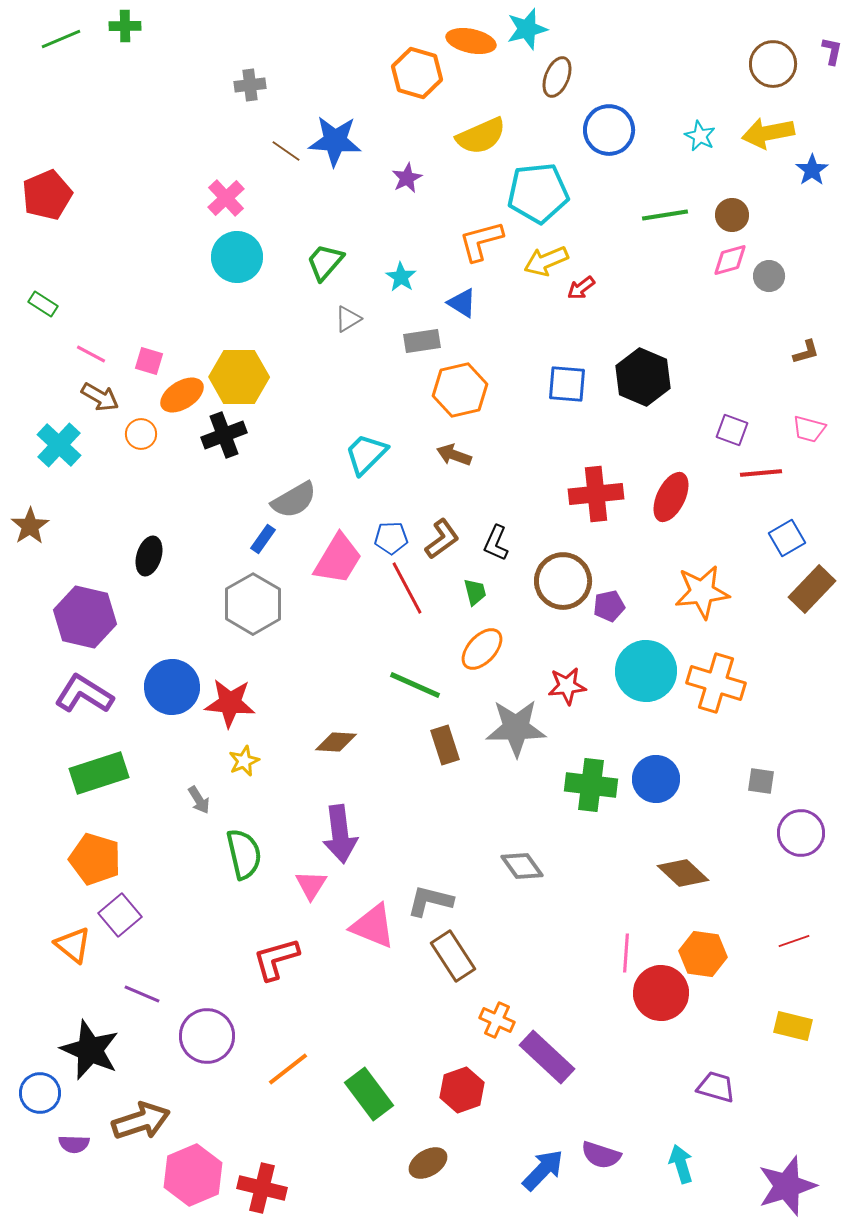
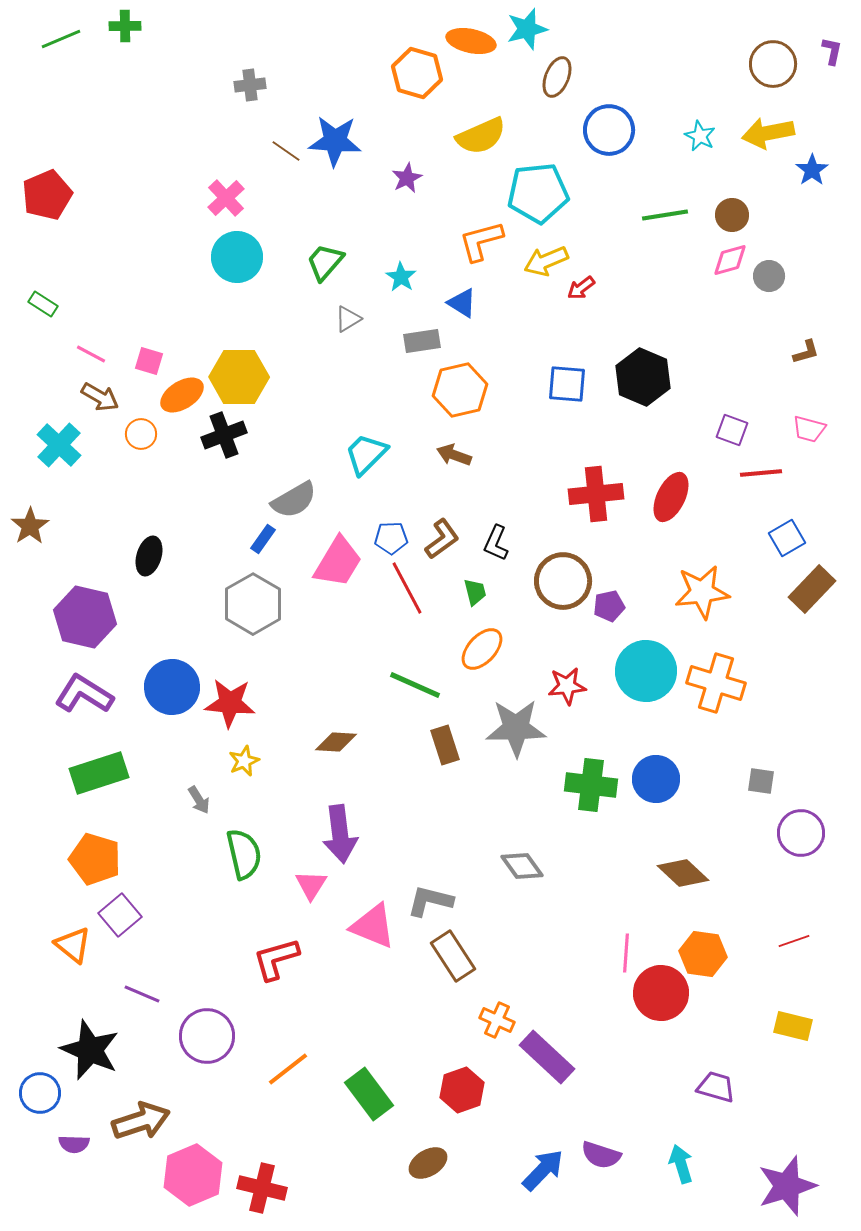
pink trapezoid at (338, 559): moved 3 px down
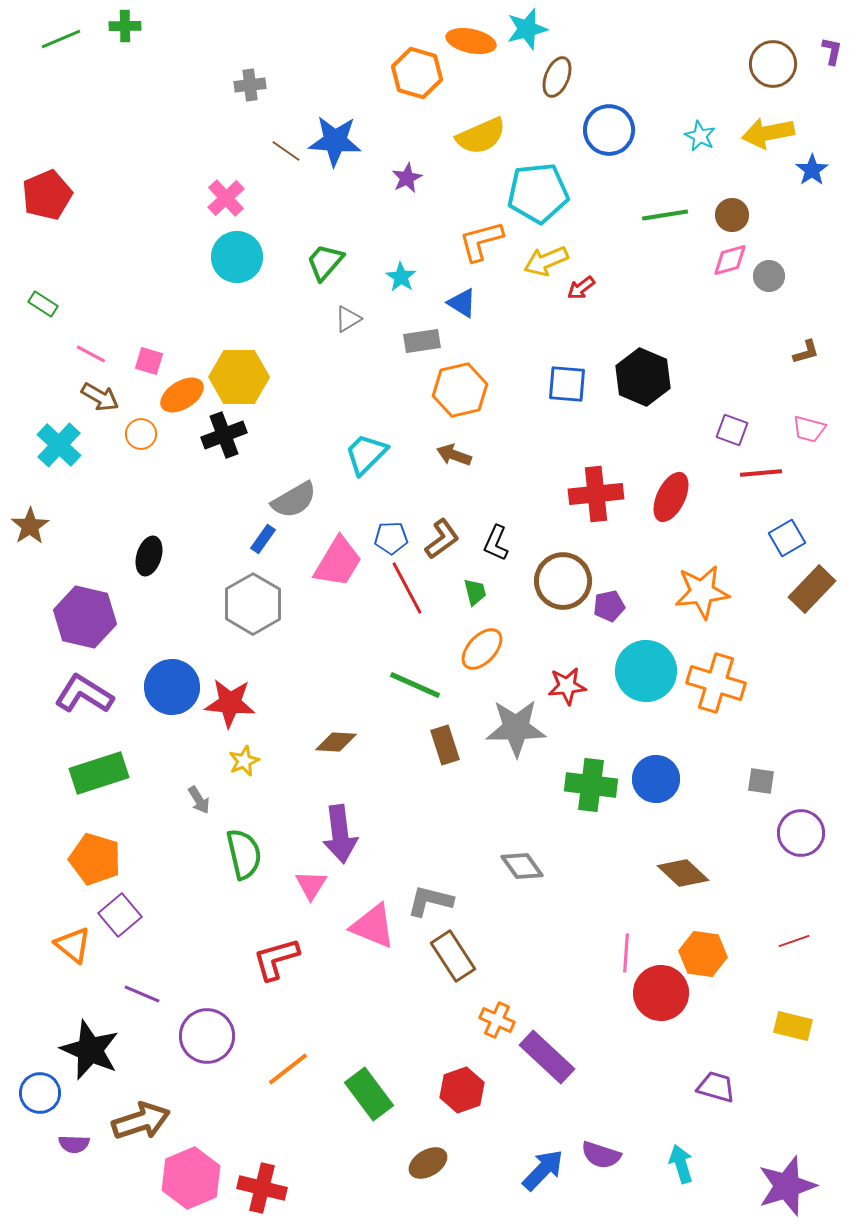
pink hexagon at (193, 1175): moved 2 px left, 3 px down
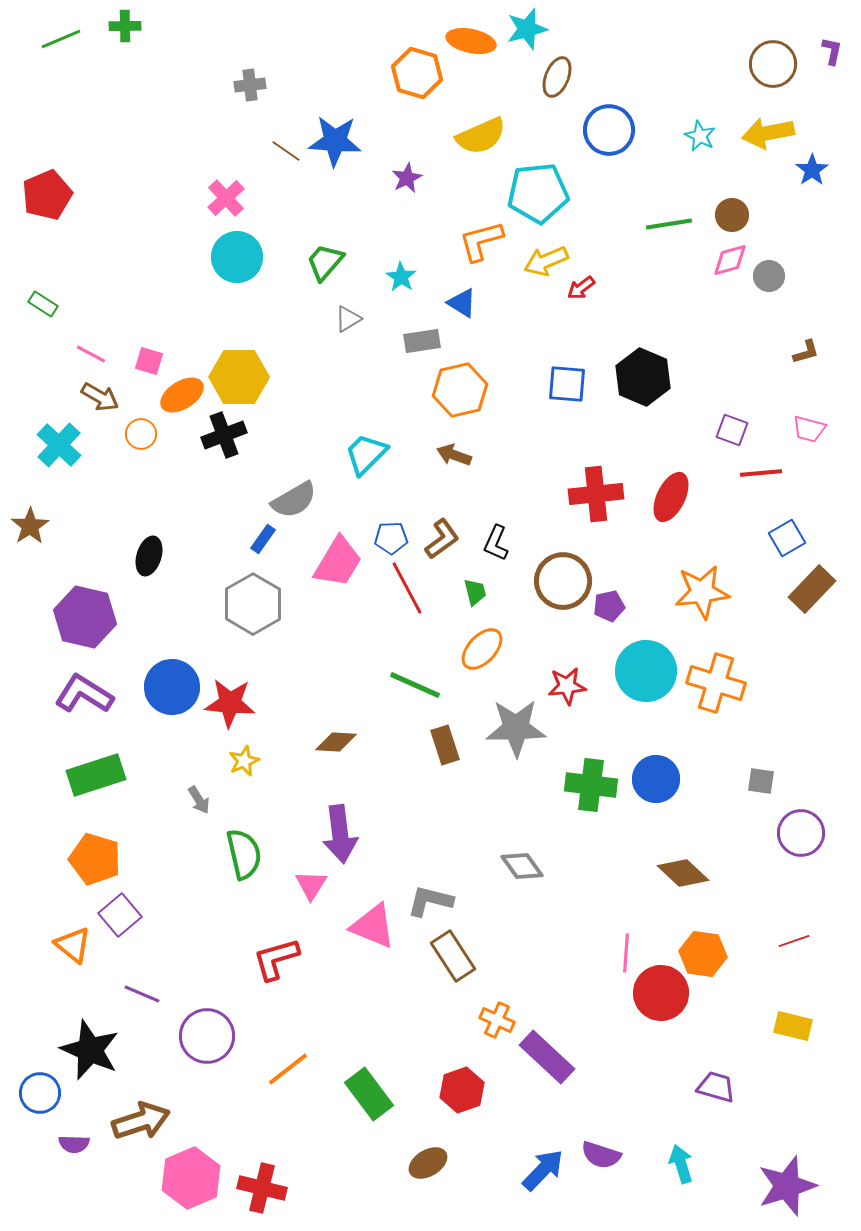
green line at (665, 215): moved 4 px right, 9 px down
green rectangle at (99, 773): moved 3 px left, 2 px down
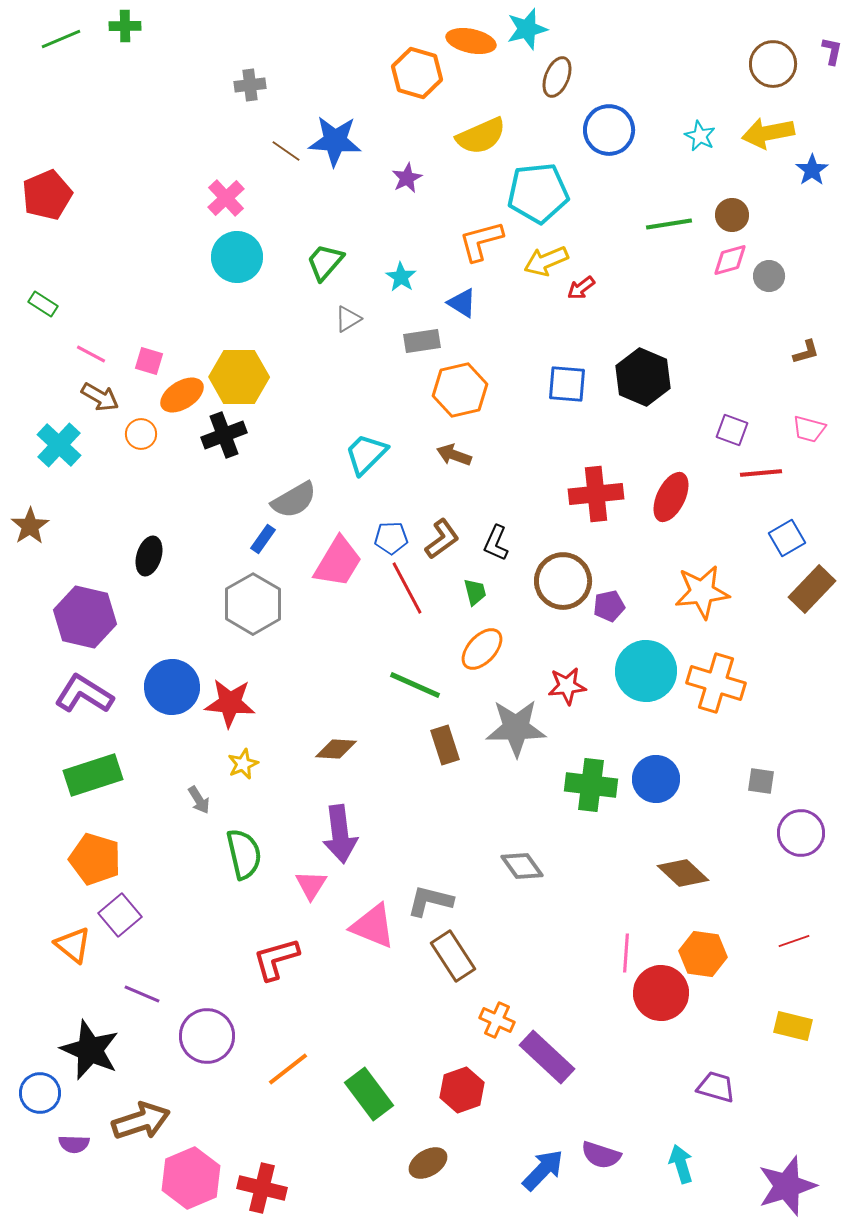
brown diamond at (336, 742): moved 7 px down
yellow star at (244, 761): moved 1 px left, 3 px down
green rectangle at (96, 775): moved 3 px left
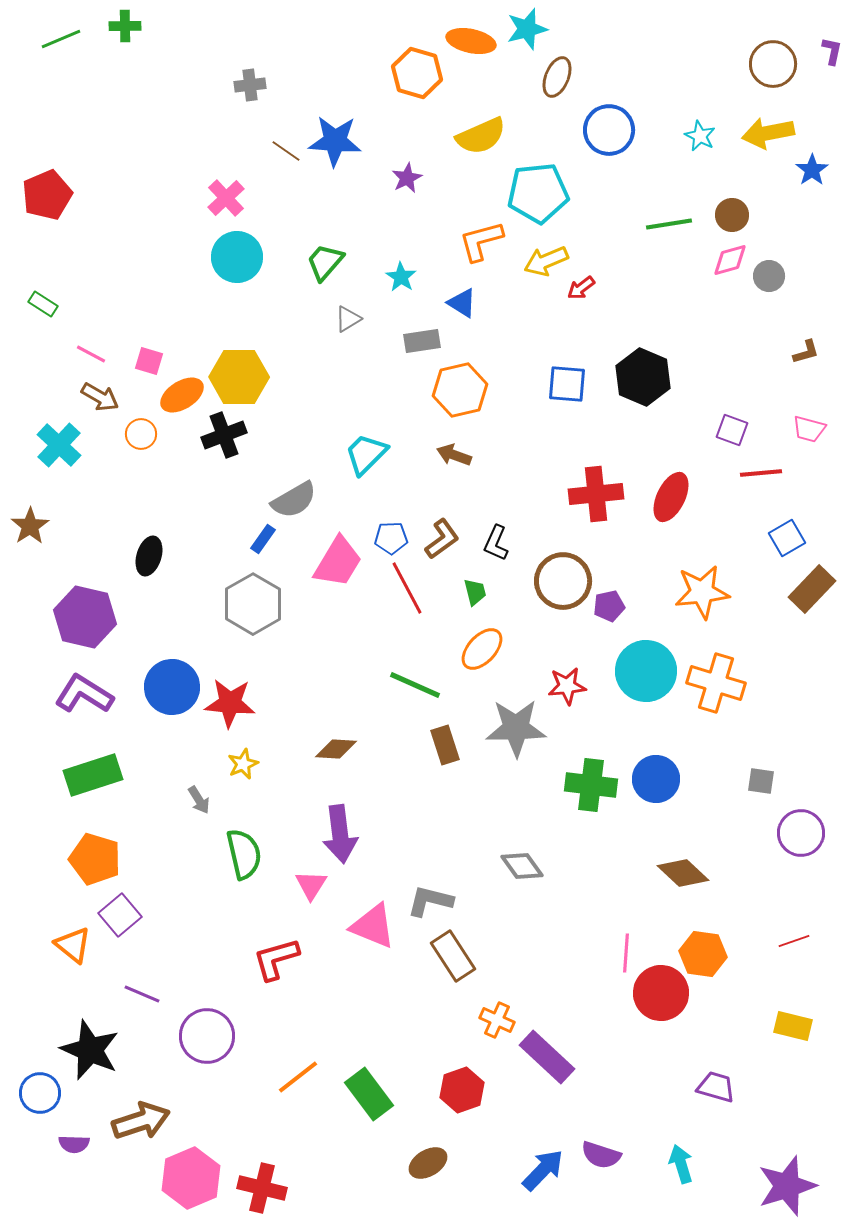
orange line at (288, 1069): moved 10 px right, 8 px down
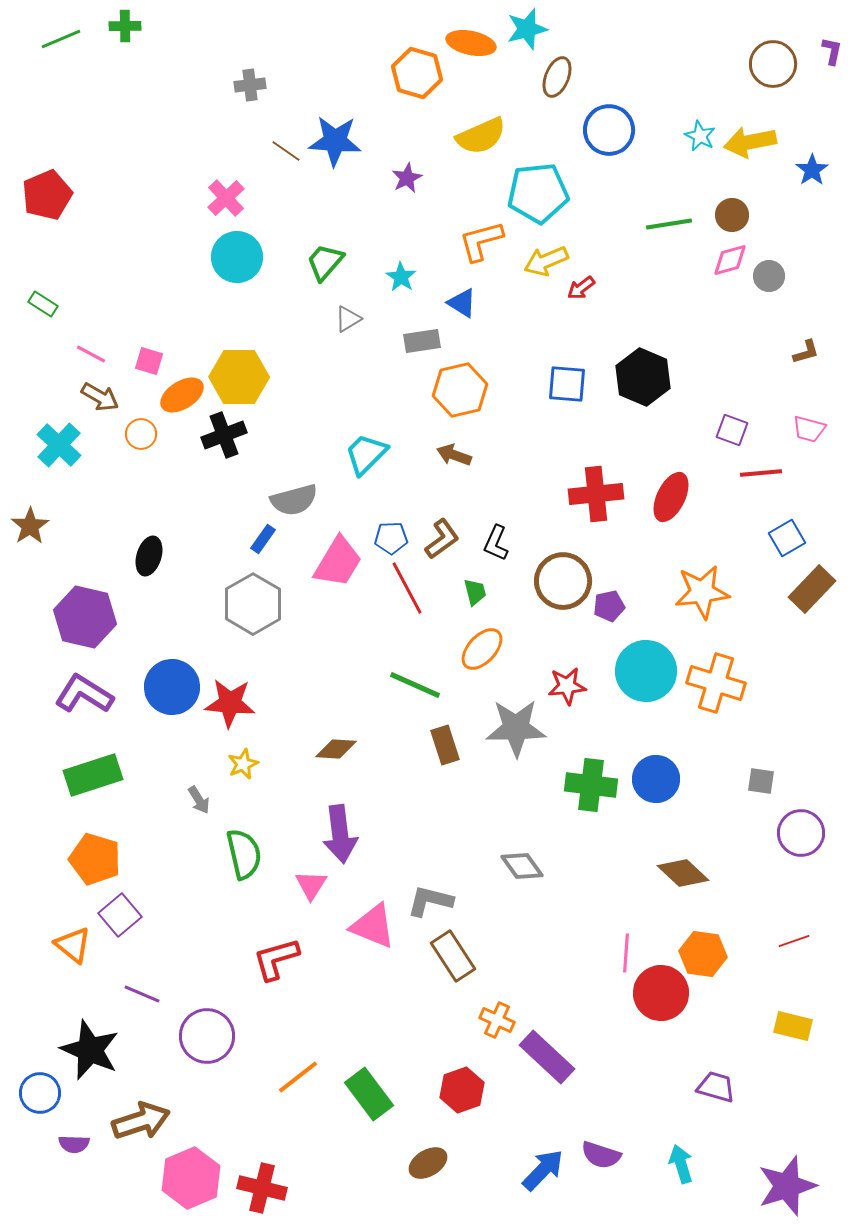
orange ellipse at (471, 41): moved 2 px down
yellow arrow at (768, 133): moved 18 px left, 9 px down
gray semicircle at (294, 500): rotated 15 degrees clockwise
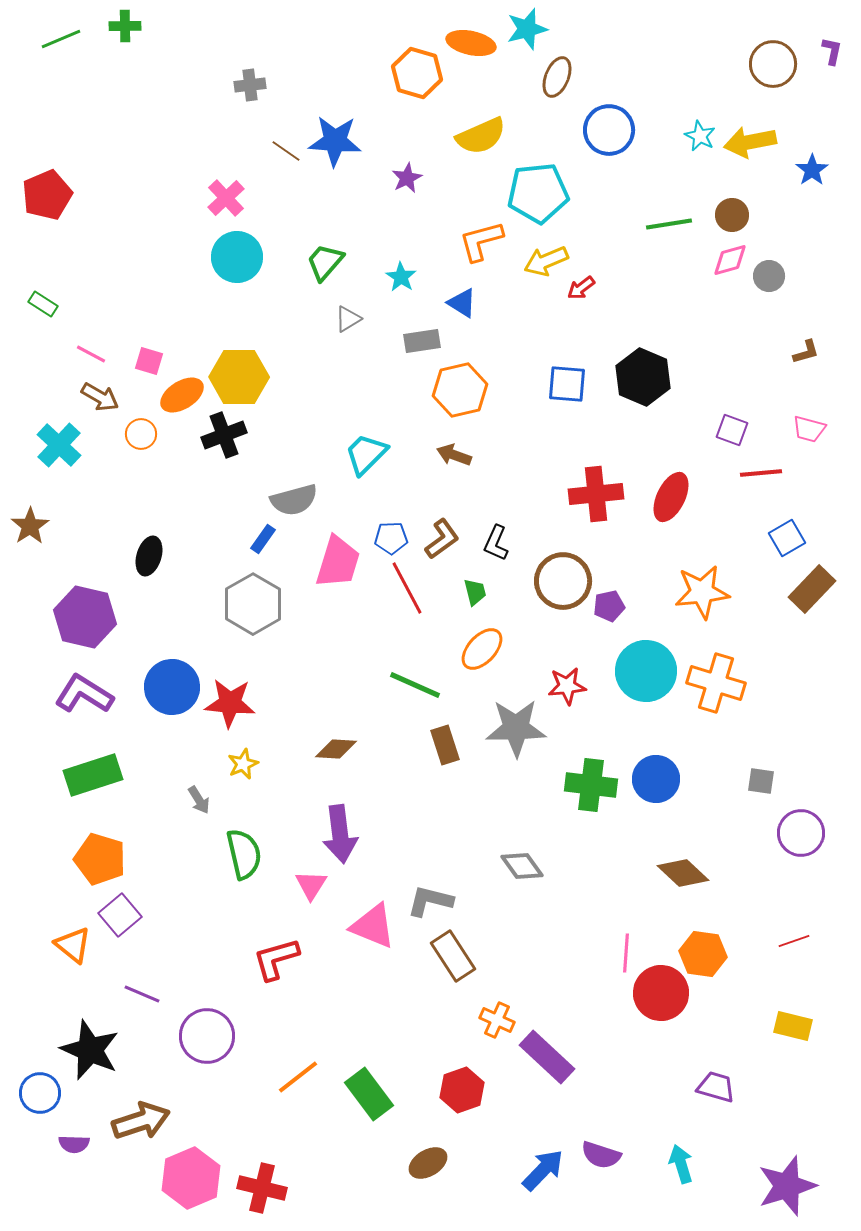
pink trapezoid at (338, 562): rotated 14 degrees counterclockwise
orange pentagon at (95, 859): moved 5 px right
